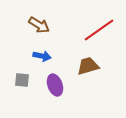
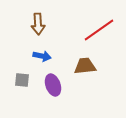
brown arrow: moved 1 px left, 1 px up; rotated 55 degrees clockwise
brown trapezoid: moved 3 px left; rotated 10 degrees clockwise
purple ellipse: moved 2 px left
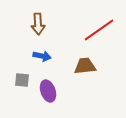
purple ellipse: moved 5 px left, 6 px down
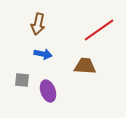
brown arrow: rotated 15 degrees clockwise
blue arrow: moved 1 px right, 2 px up
brown trapezoid: rotated 10 degrees clockwise
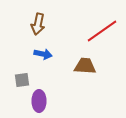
red line: moved 3 px right, 1 px down
gray square: rotated 14 degrees counterclockwise
purple ellipse: moved 9 px left, 10 px down; rotated 20 degrees clockwise
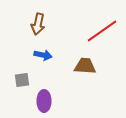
blue arrow: moved 1 px down
purple ellipse: moved 5 px right
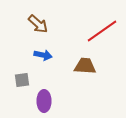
brown arrow: rotated 60 degrees counterclockwise
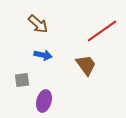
brown trapezoid: moved 1 px right, 1 px up; rotated 50 degrees clockwise
purple ellipse: rotated 15 degrees clockwise
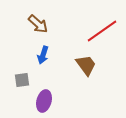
blue arrow: rotated 96 degrees clockwise
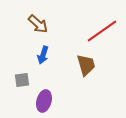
brown trapezoid: rotated 20 degrees clockwise
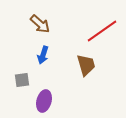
brown arrow: moved 2 px right
